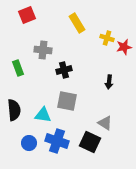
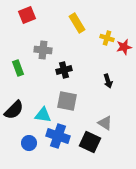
black arrow: moved 1 px left, 1 px up; rotated 24 degrees counterclockwise
black semicircle: rotated 50 degrees clockwise
blue cross: moved 1 px right, 5 px up
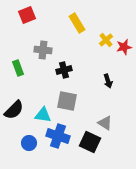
yellow cross: moved 1 px left, 2 px down; rotated 32 degrees clockwise
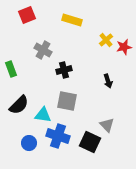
yellow rectangle: moved 5 px left, 3 px up; rotated 42 degrees counterclockwise
gray cross: rotated 24 degrees clockwise
green rectangle: moved 7 px left, 1 px down
black semicircle: moved 5 px right, 5 px up
gray triangle: moved 2 px right, 2 px down; rotated 14 degrees clockwise
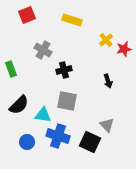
red star: moved 2 px down
blue circle: moved 2 px left, 1 px up
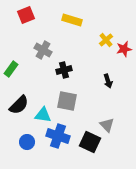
red square: moved 1 px left
green rectangle: rotated 56 degrees clockwise
